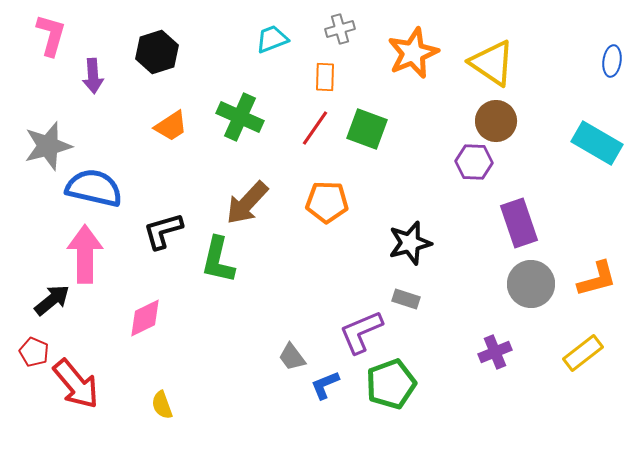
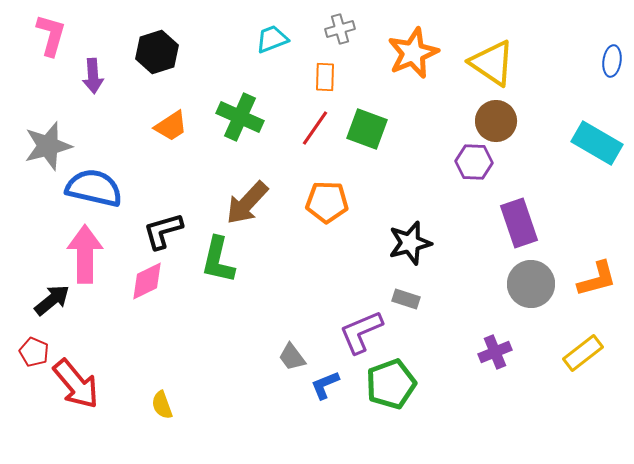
pink diamond: moved 2 px right, 37 px up
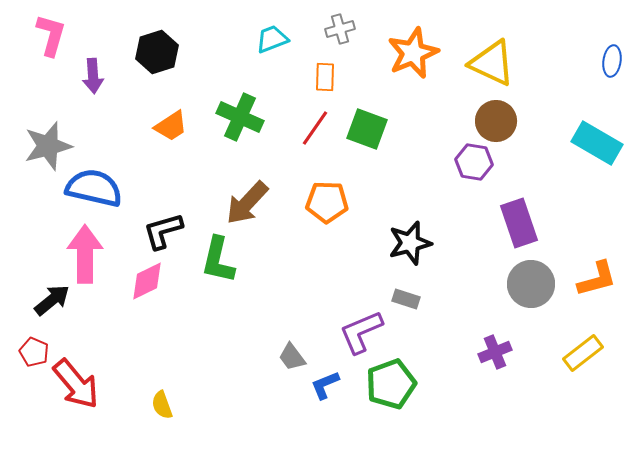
yellow triangle: rotated 9 degrees counterclockwise
purple hexagon: rotated 6 degrees clockwise
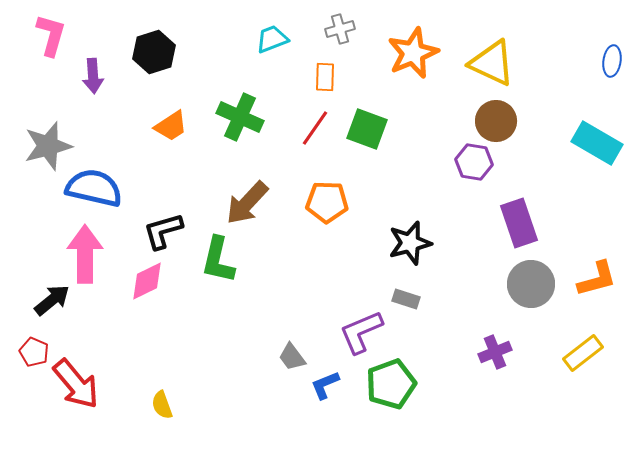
black hexagon: moved 3 px left
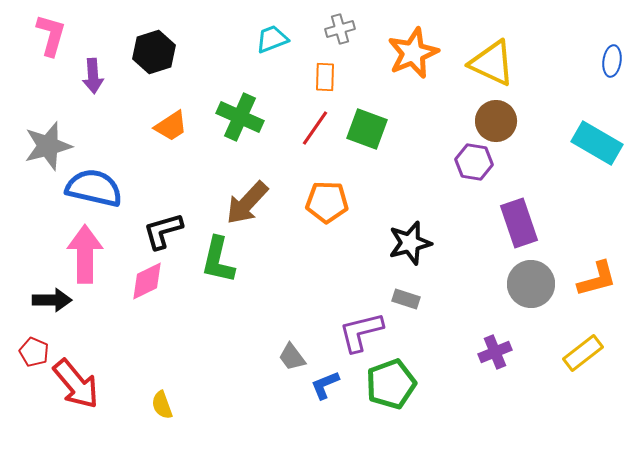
black arrow: rotated 39 degrees clockwise
purple L-shape: rotated 9 degrees clockwise
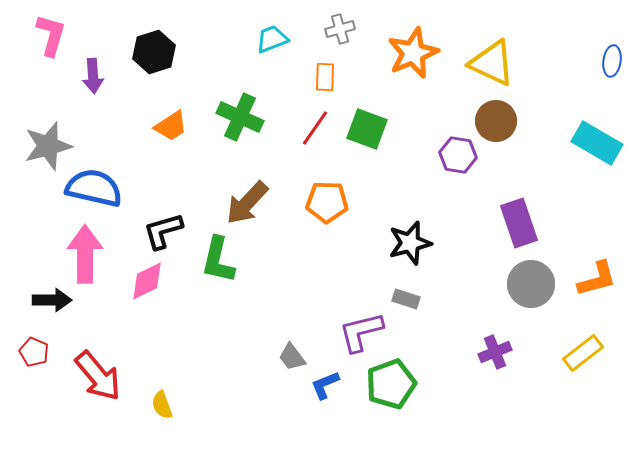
purple hexagon: moved 16 px left, 7 px up
red arrow: moved 22 px right, 8 px up
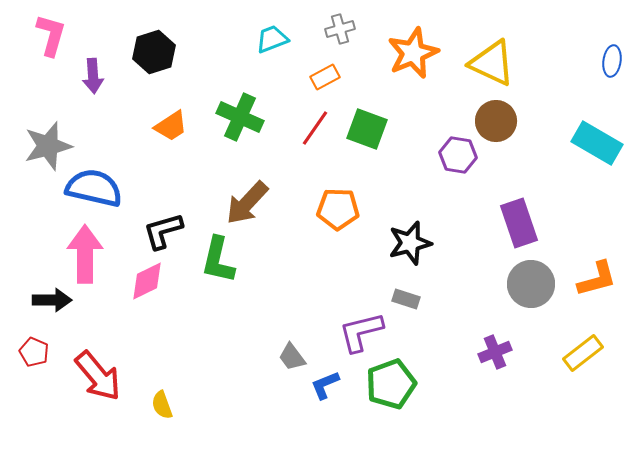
orange rectangle: rotated 60 degrees clockwise
orange pentagon: moved 11 px right, 7 px down
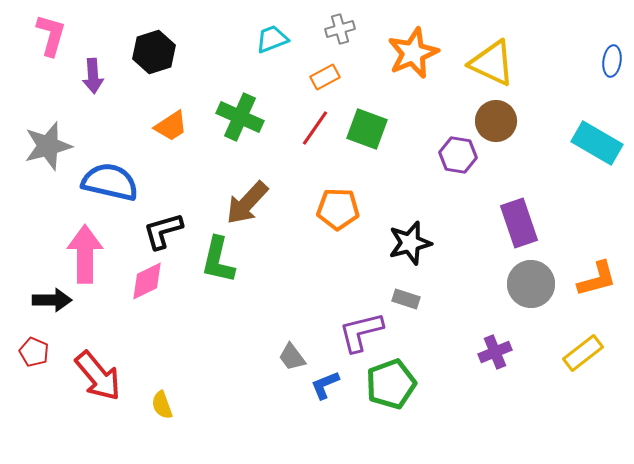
blue semicircle: moved 16 px right, 6 px up
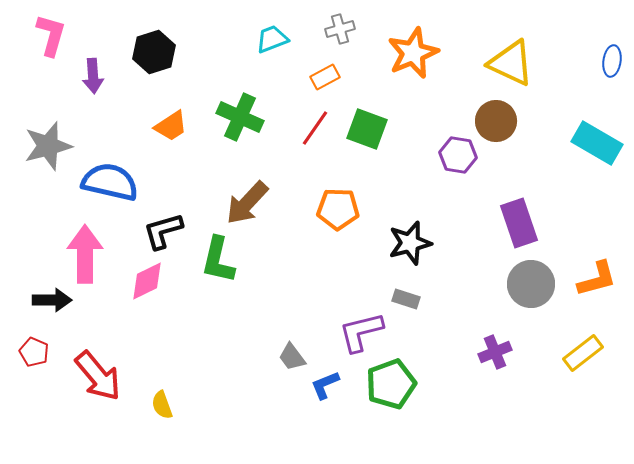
yellow triangle: moved 19 px right
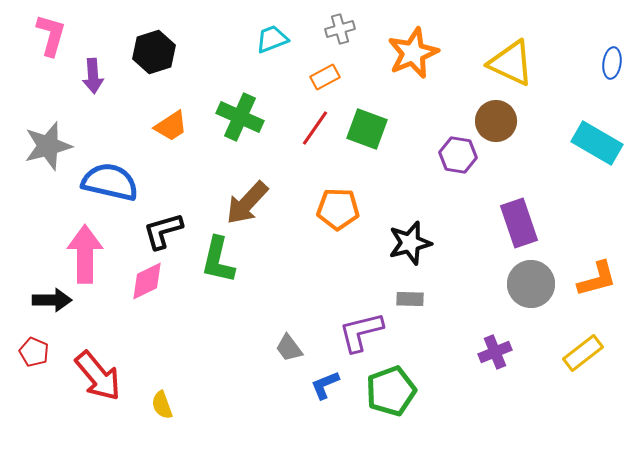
blue ellipse: moved 2 px down
gray rectangle: moved 4 px right; rotated 16 degrees counterclockwise
gray trapezoid: moved 3 px left, 9 px up
green pentagon: moved 7 px down
